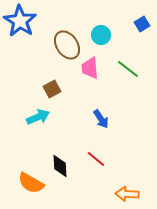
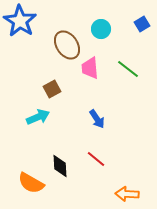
cyan circle: moved 6 px up
blue arrow: moved 4 px left
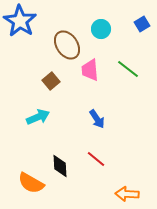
pink trapezoid: moved 2 px down
brown square: moved 1 px left, 8 px up; rotated 12 degrees counterclockwise
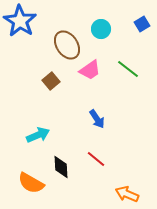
pink trapezoid: rotated 120 degrees counterclockwise
cyan arrow: moved 18 px down
black diamond: moved 1 px right, 1 px down
orange arrow: rotated 20 degrees clockwise
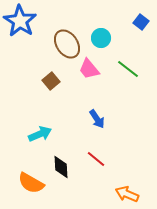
blue square: moved 1 px left, 2 px up; rotated 21 degrees counterclockwise
cyan circle: moved 9 px down
brown ellipse: moved 1 px up
pink trapezoid: moved 1 px left, 1 px up; rotated 85 degrees clockwise
cyan arrow: moved 2 px right, 1 px up
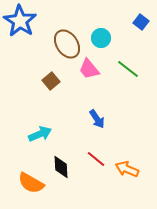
orange arrow: moved 25 px up
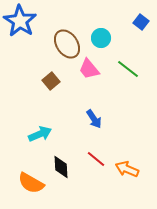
blue arrow: moved 3 px left
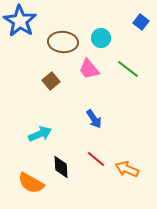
brown ellipse: moved 4 px left, 2 px up; rotated 52 degrees counterclockwise
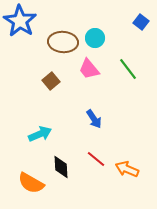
cyan circle: moved 6 px left
green line: rotated 15 degrees clockwise
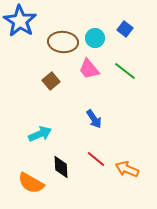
blue square: moved 16 px left, 7 px down
green line: moved 3 px left, 2 px down; rotated 15 degrees counterclockwise
